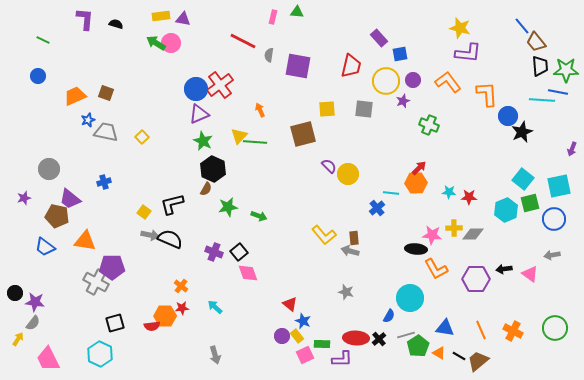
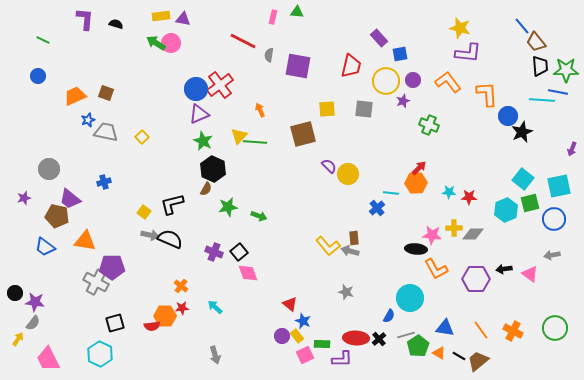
yellow L-shape at (324, 235): moved 4 px right, 11 px down
orange line at (481, 330): rotated 12 degrees counterclockwise
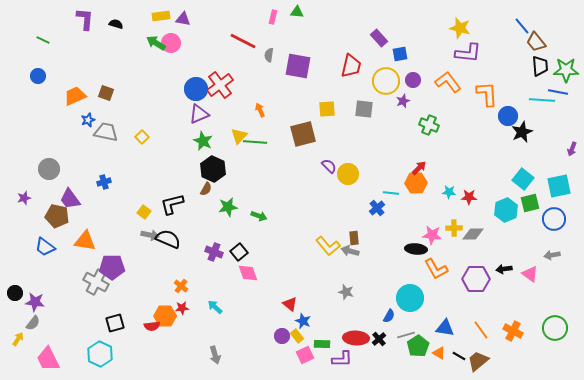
purple trapezoid at (70, 199): rotated 15 degrees clockwise
black semicircle at (170, 239): moved 2 px left
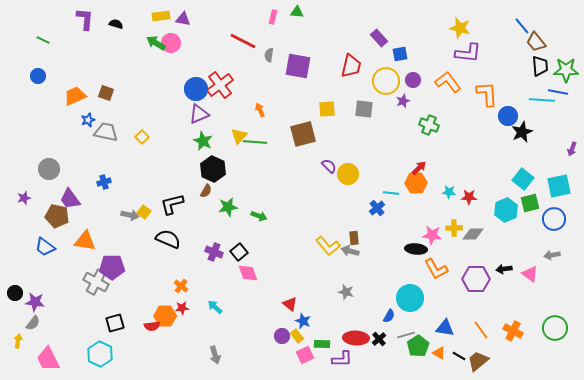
brown semicircle at (206, 189): moved 2 px down
gray arrow at (150, 235): moved 20 px left, 20 px up
yellow arrow at (18, 339): moved 2 px down; rotated 24 degrees counterclockwise
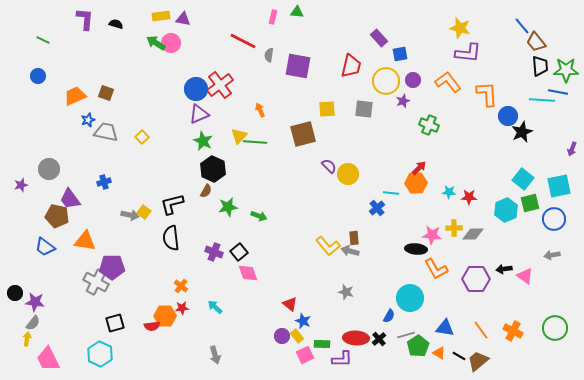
purple star at (24, 198): moved 3 px left, 13 px up
black semicircle at (168, 239): moved 3 px right, 1 px up; rotated 120 degrees counterclockwise
pink triangle at (530, 274): moved 5 px left, 2 px down
yellow arrow at (18, 341): moved 9 px right, 2 px up
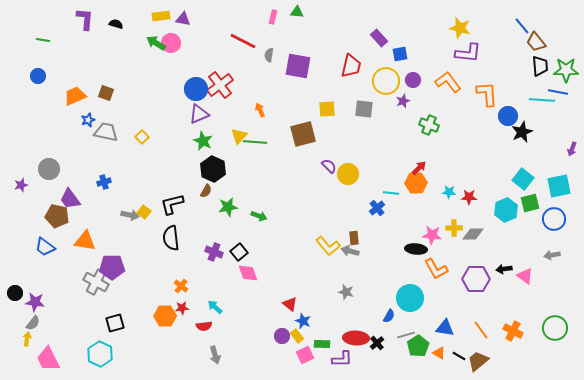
green line at (43, 40): rotated 16 degrees counterclockwise
red semicircle at (152, 326): moved 52 px right
black cross at (379, 339): moved 2 px left, 4 px down
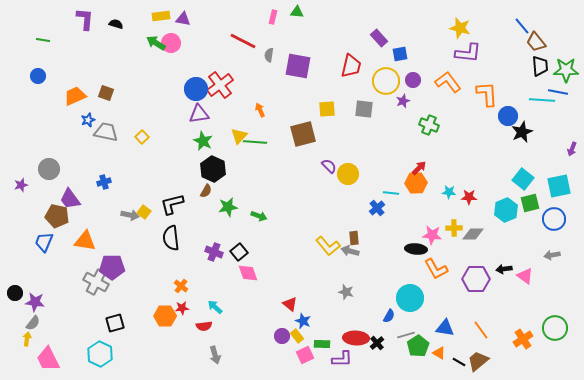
purple triangle at (199, 114): rotated 15 degrees clockwise
blue trapezoid at (45, 247): moved 1 px left, 5 px up; rotated 75 degrees clockwise
orange cross at (513, 331): moved 10 px right, 8 px down; rotated 30 degrees clockwise
black line at (459, 356): moved 6 px down
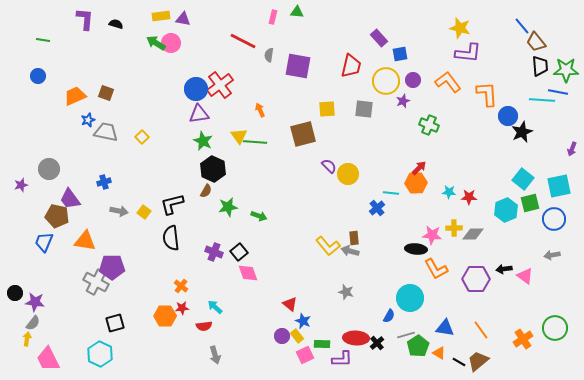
yellow triangle at (239, 136): rotated 18 degrees counterclockwise
gray arrow at (130, 215): moved 11 px left, 4 px up
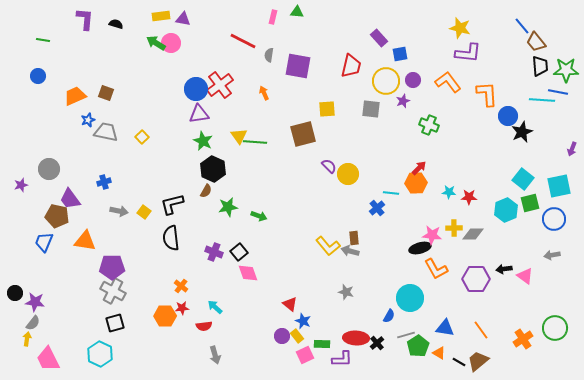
gray square at (364, 109): moved 7 px right
orange arrow at (260, 110): moved 4 px right, 17 px up
black ellipse at (416, 249): moved 4 px right, 1 px up; rotated 20 degrees counterclockwise
gray cross at (96, 282): moved 17 px right, 9 px down
